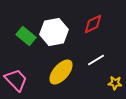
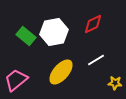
pink trapezoid: rotated 85 degrees counterclockwise
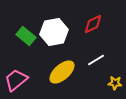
yellow ellipse: moved 1 px right; rotated 8 degrees clockwise
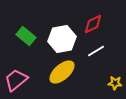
white hexagon: moved 8 px right, 7 px down
white line: moved 9 px up
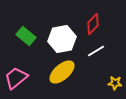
red diamond: rotated 20 degrees counterclockwise
pink trapezoid: moved 2 px up
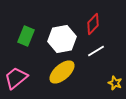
green rectangle: rotated 72 degrees clockwise
yellow star: rotated 16 degrees clockwise
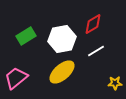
red diamond: rotated 15 degrees clockwise
green rectangle: rotated 36 degrees clockwise
yellow star: rotated 24 degrees counterclockwise
